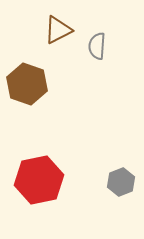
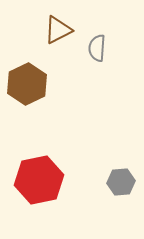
gray semicircle: moved 2 px down
brown hexagon: rotated 15 degrees clockwise
gray hexagon: rotated 16 degrees clockwise
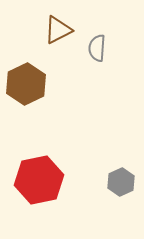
brown hexagon: moved 1 px left
gray hexagon: rotated 20 degrees counterclockwise
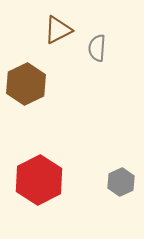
red hexagon: rotated 15 degrees counterclockwise
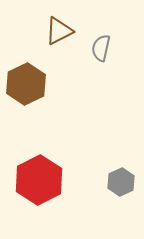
brown triangle: moved 1 px right, 1 px down
gray semicircle: moved 4 px right; rotated 8 degrees clockwise
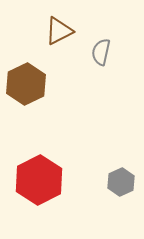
gray semicircle: moved 4 px down
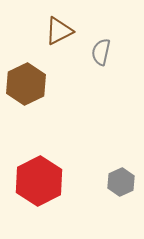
red hexagon: moved 1 px down
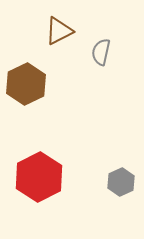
red hexagon: moved 4 px up
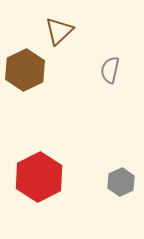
brown triangle: rotated 16 degrees counterclockwise
gray semicircle: moved 9 px right, 18 px down
brown hexagon: moved 1 px left, 14 px up
